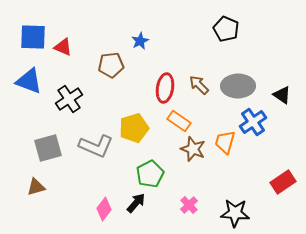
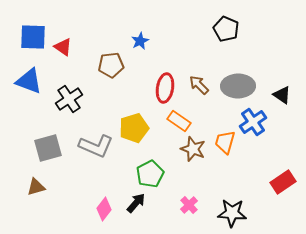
red triangle: rotated 12 degrees clockwise
black star: moved 3 px left
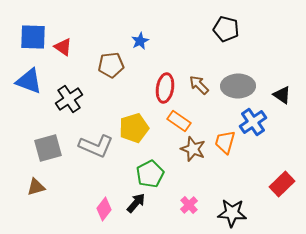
black pentagon: rotated 10 degrees counterclockwise
red rectangle: moved 1 px left, 2 px down; rotated 10 degrees counterclockwise
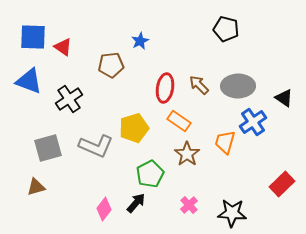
black triangle: moved 2 px right, 3 px down
brown star: moved 6 px left, 5 px down; rotated 15 degrees clockwise
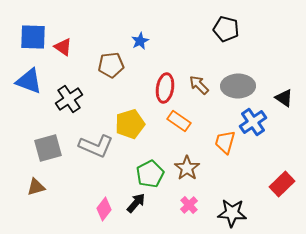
yellow pentagon: moved 4 px left, 4 px up
brown star: moved 14 px down
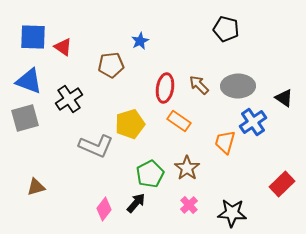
gray square: moved 23 px left, 30 px up
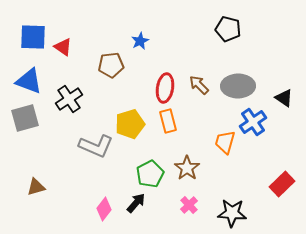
black pentagon: moved 2 px right
orange rectangle: moved 11 px left; rotated 40 degrees clockwise
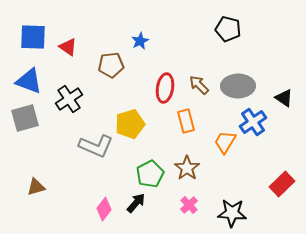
red triangle: moved 5 px right
orange rectangle: moved 18 px right
orange trapezoid: rotated 15 degrees clockwise
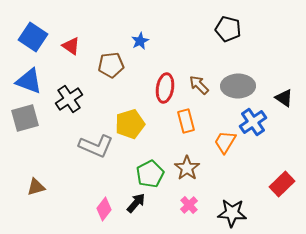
blue square: rotated 32 degrees clockwise
red triangle: moved 3 px right, 1 px up
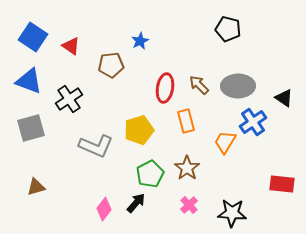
gray square: moved 6 px right, 10 px down
yellow pentagon: moved 9 px right, 6 px down
red rectangle: rotated 50 degrees clockwise
